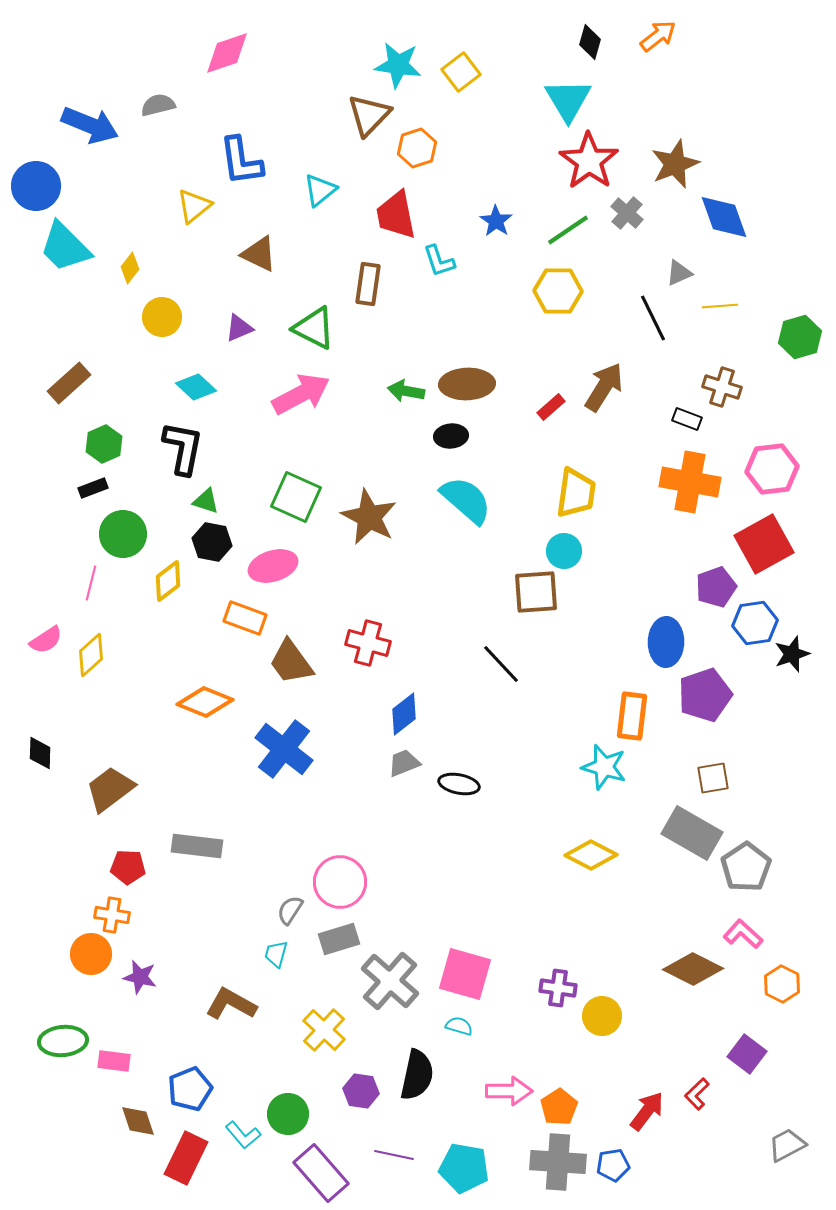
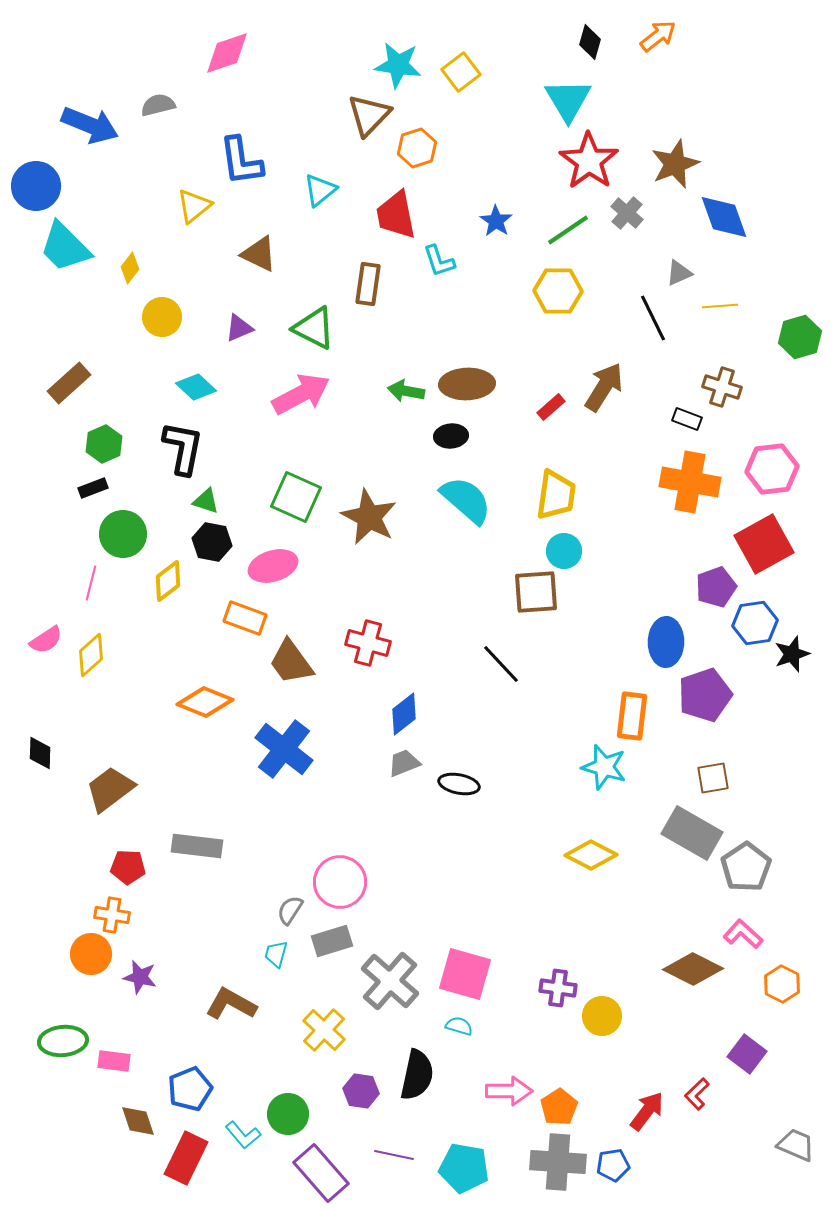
yellow trapezoid at (576, 493): moved 20 px left, 2 px down
gray rectangle at (339, 939): moved 7 px left, 2 px down
gray trapezoid at (787, 1145): moved 9 px right; rotated 51 degrees clockwise
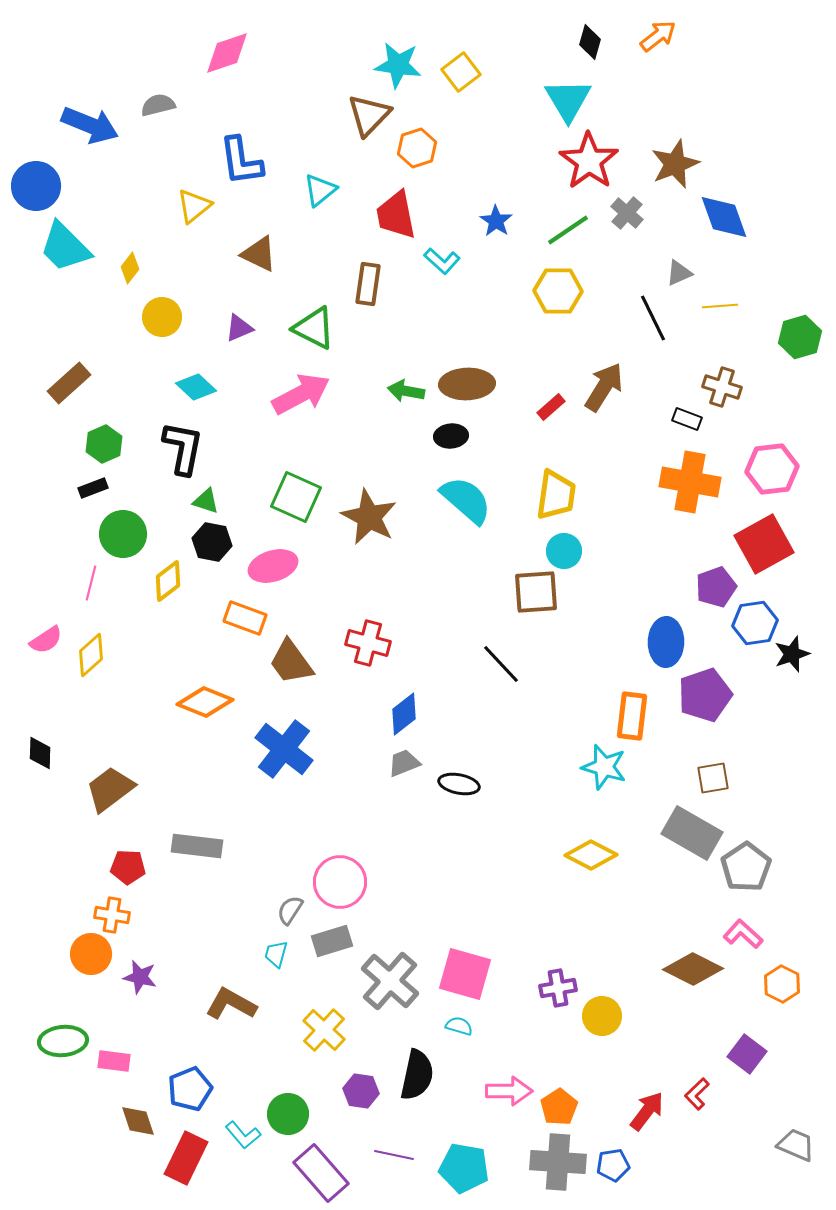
cyan L-shape at (439, 261): moved 3 px right; rotated 30 degrees counterclockwise
purple cross at (558, 988): rotated 18 degrees counterclockwise
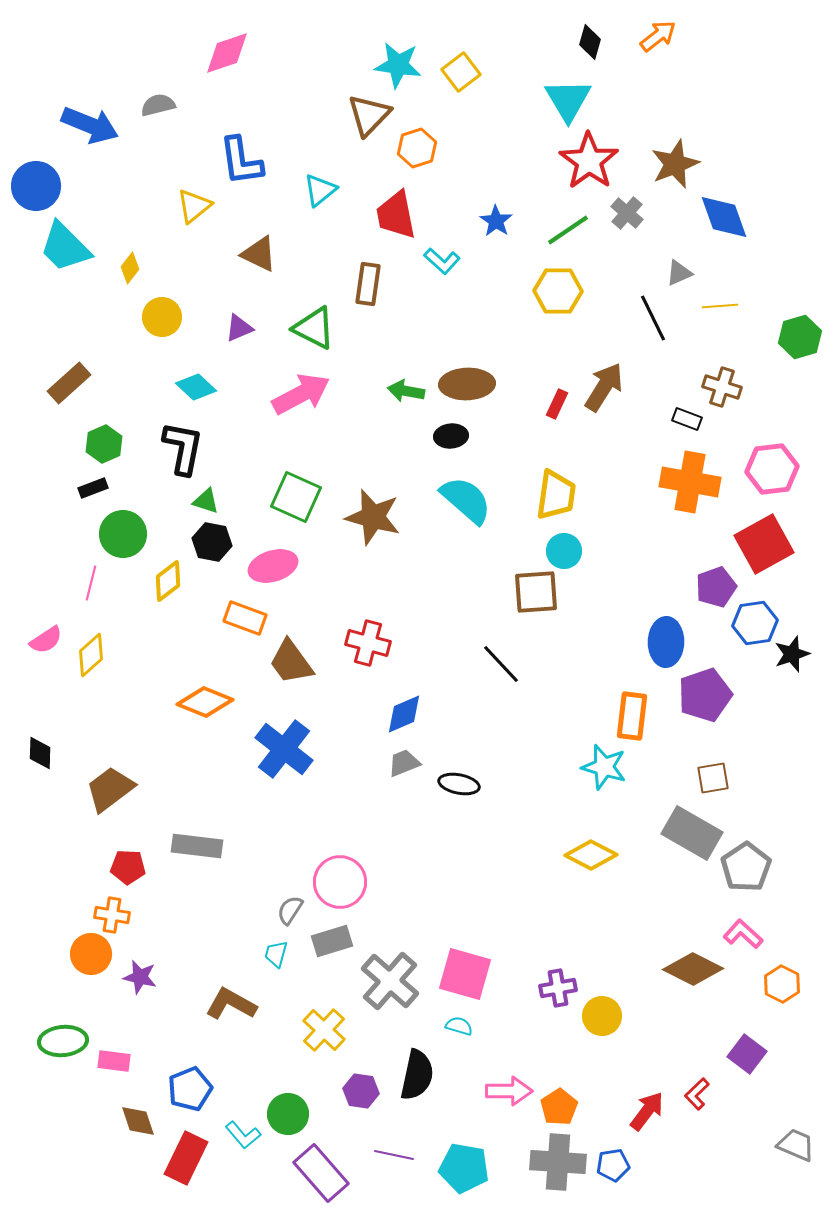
red rectangle at (551, 407): moved 6 px right, 3 px up; rotated 24 degrees counterclockwise
brown star at (369, 517): moved 4 px right; rotated 12 degrees counterclockwise
blue diamond at (404, 714): rotated 15 degrees clockwise
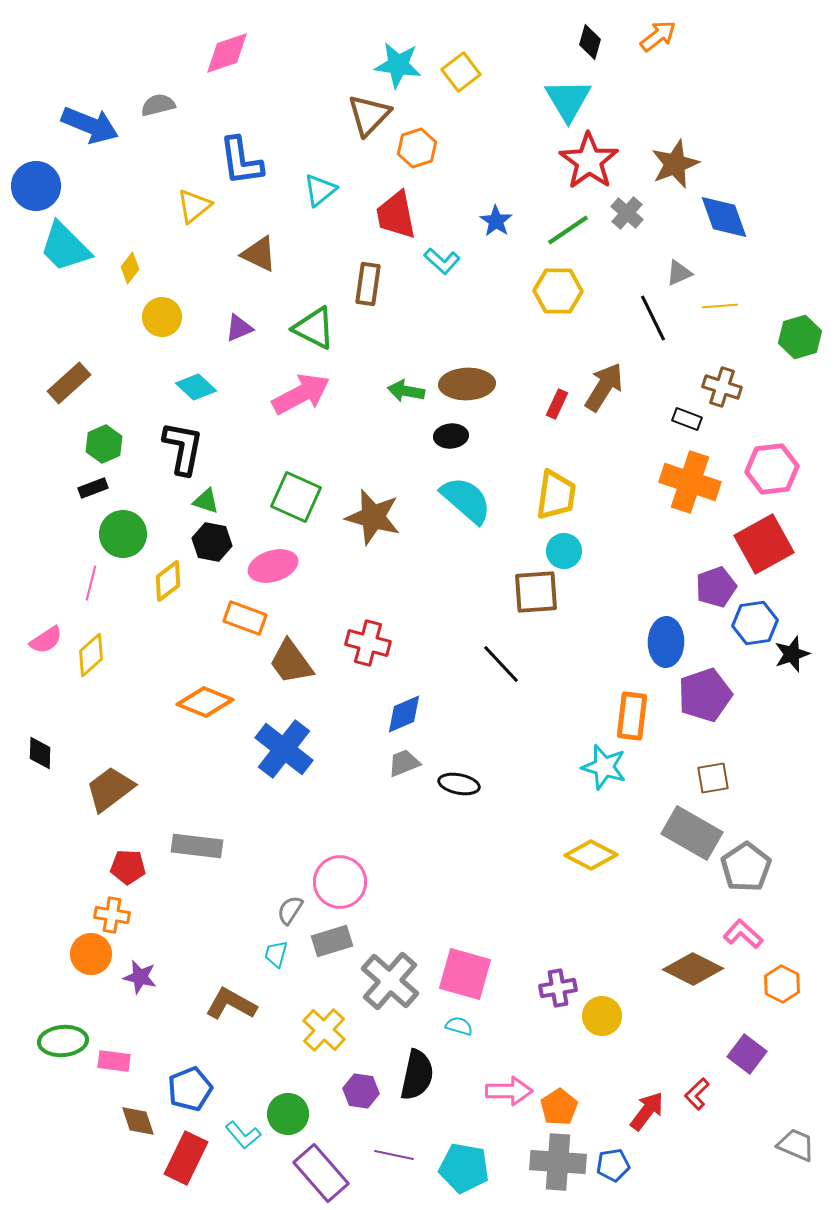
orange cross at (690, 482): rotated 8 degrees clockwise
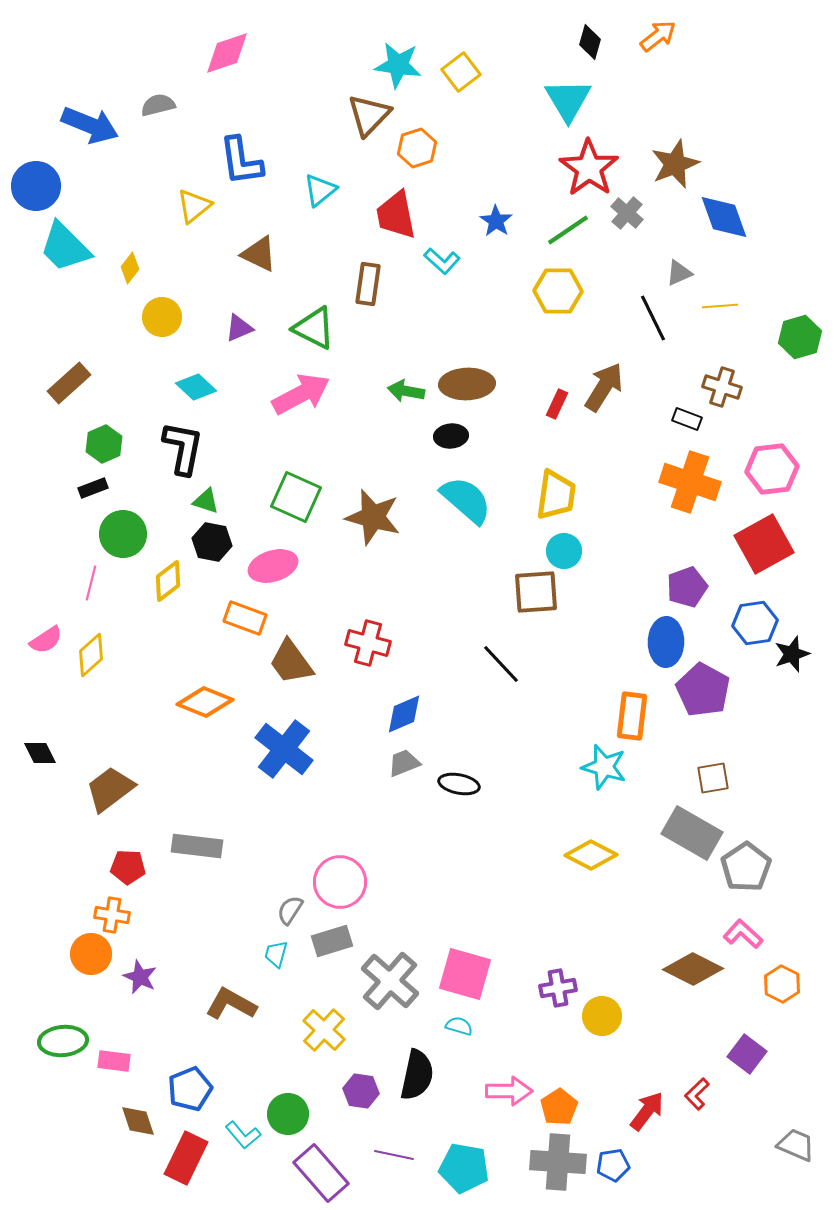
red star at (589, 161): moved 7 px down
purple pentagon at (716, 587): moved 29 px left
purple pentagon at (705, 695): moved 2 px left, 5 px up; rotated 24 degrees counterclockwise
black diamond at (40, 753): rotated 28 degrees counterclockwise
purple star at (140, 977): rotated 12 degrees clockwise
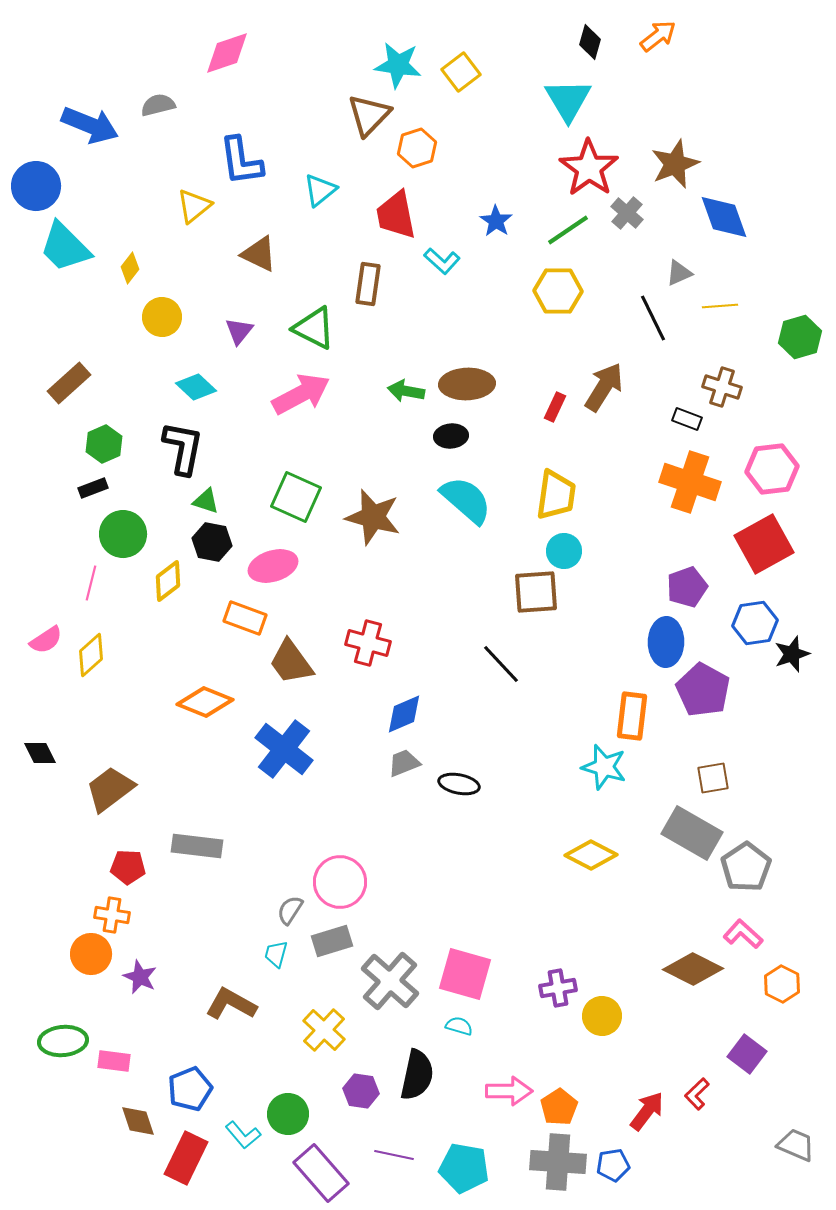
purple triangle at (239, 328): moved 3 px down; rotated 28 degrees counterclockwise
red rectangle at (557, 404): moved 2 px left, 3 px down
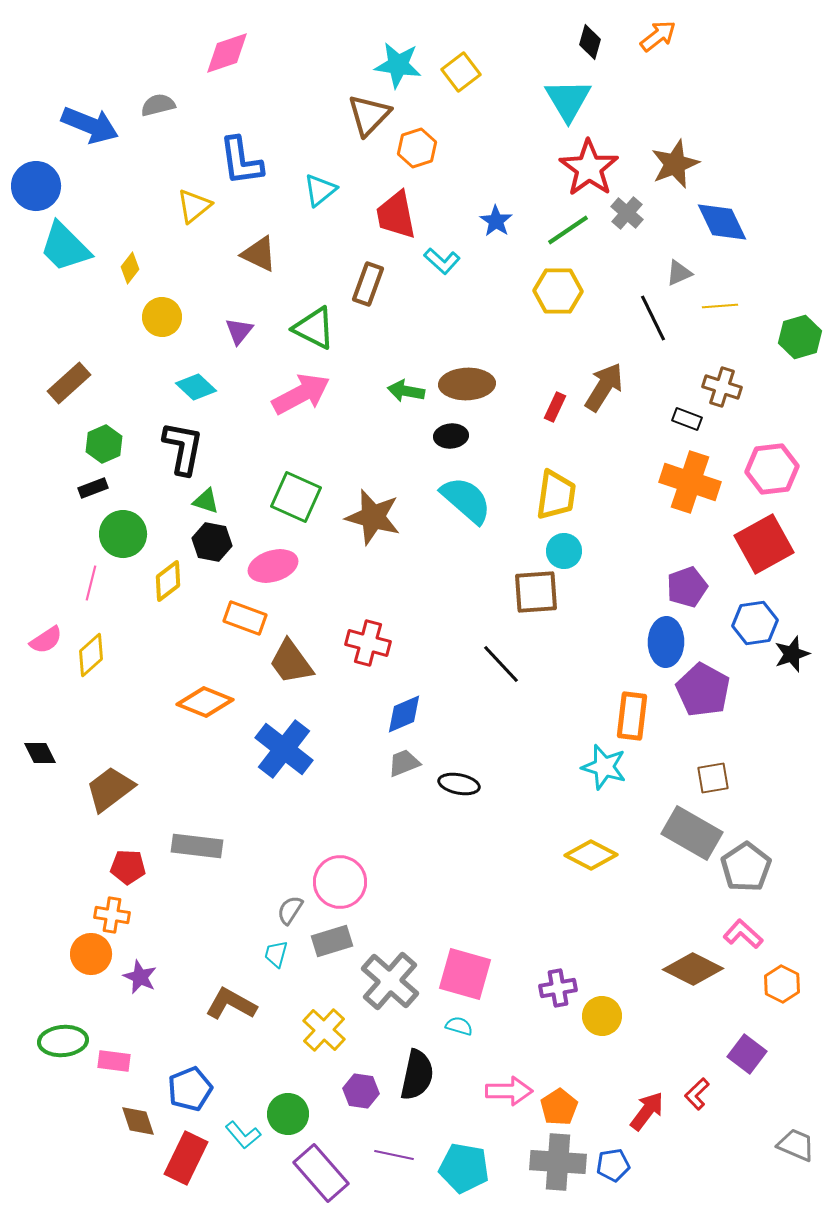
blue diamond at (724, 217): moved 2 px left, 5 px down; rotated 6 degrees counterclockwise
brown rectangle at (368, 284): rotated 12 degrees clockwise
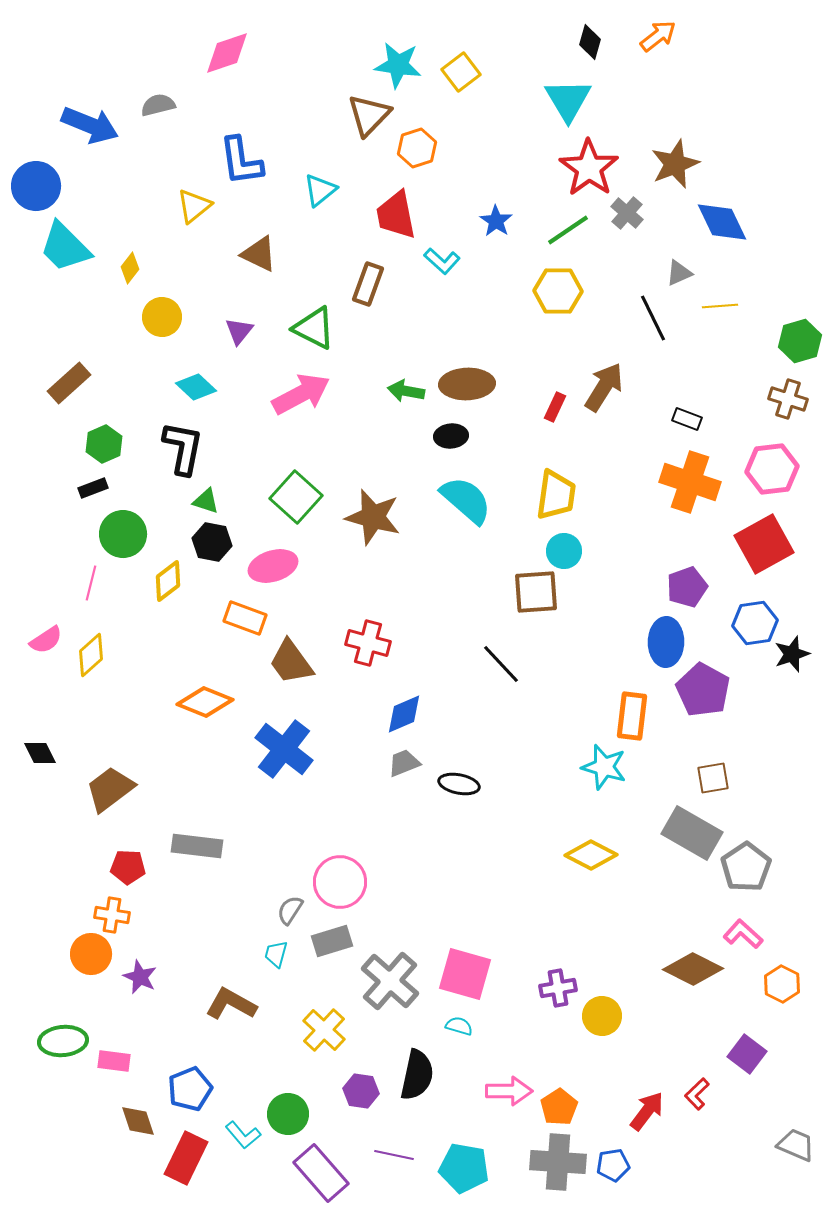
green hexagon at (800, 337): moved 4 px down
brown cross at (722, 387): moved 66 px right, 12 px down
green square at (296, 497): rotated 18 degrees clockwise
